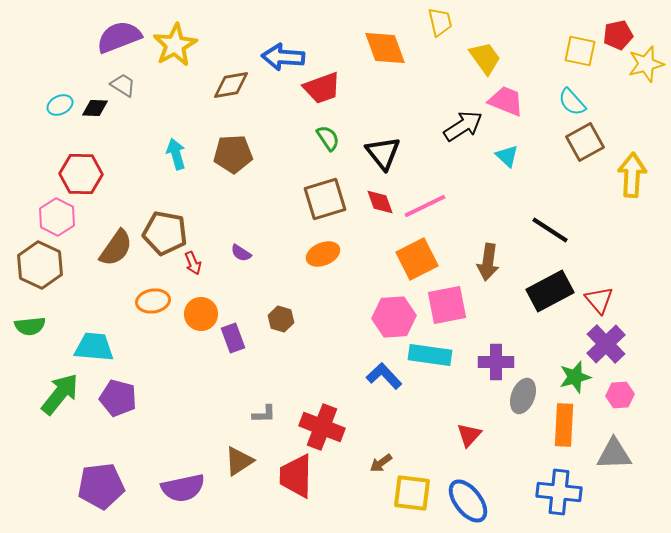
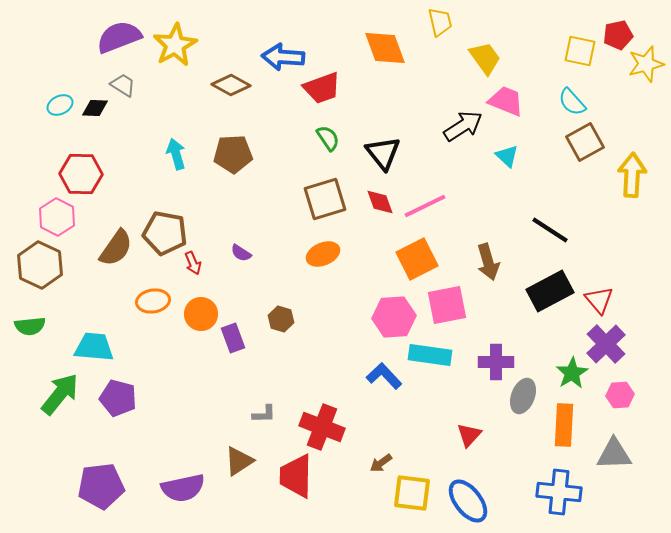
brown diamond at (231, 85): rotated 39 degrees clockwise
brown arrow at (488, 262): rotated 24 degrees counterclockwise
green star at (575, 377): moved 3 px left, 4 px up; rotated 16 degrees counterclockwise
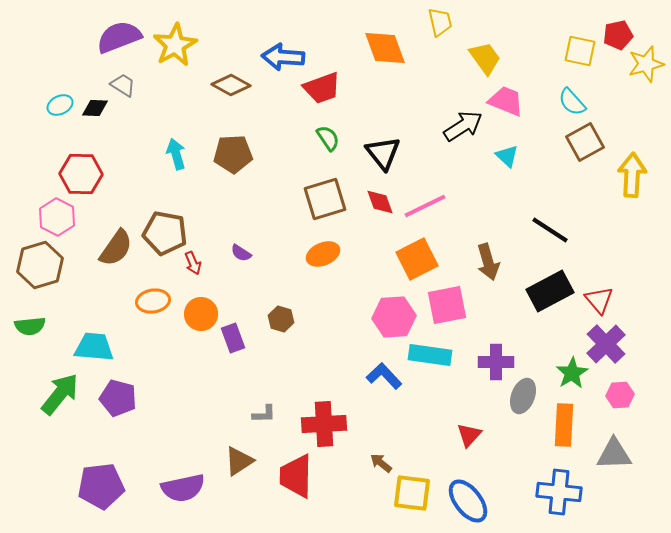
brown hexagon at (40, 265): rotated 18 degrees clockwise
red cross at (322, 427): moved 2 px right, 3 px up; rotated 24 degrees counterclockwise
brown arrow at (381, 463): rotated 75 degrees clockwise
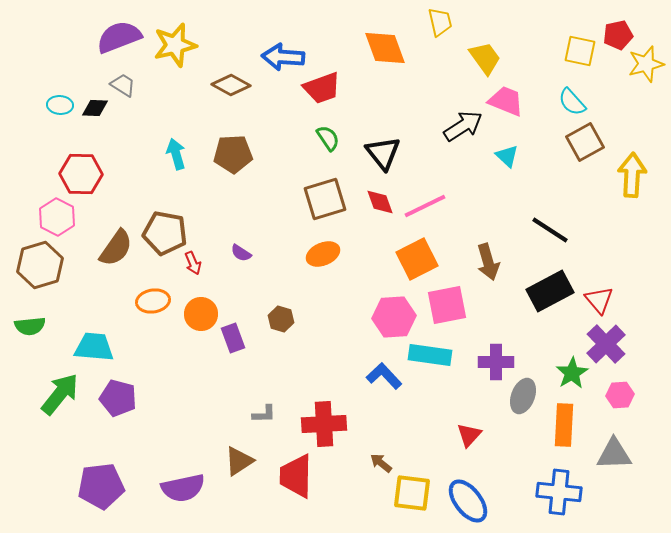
yellow star at (175, 45): rotated 15 degrees clockwise
cyan ellipse at (60, 105): rotated 30 degrees clockwise
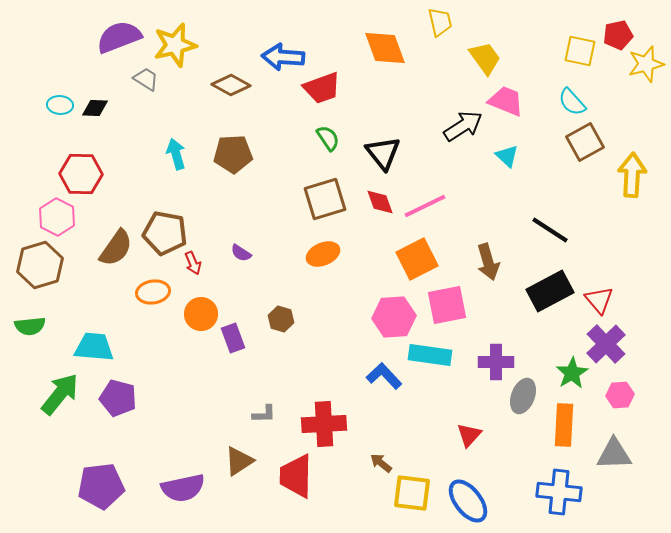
gray trapezoid at (123, 85): moved 23 px right, 6 px up
orange ellipse at (153, 301): moved 9 px up
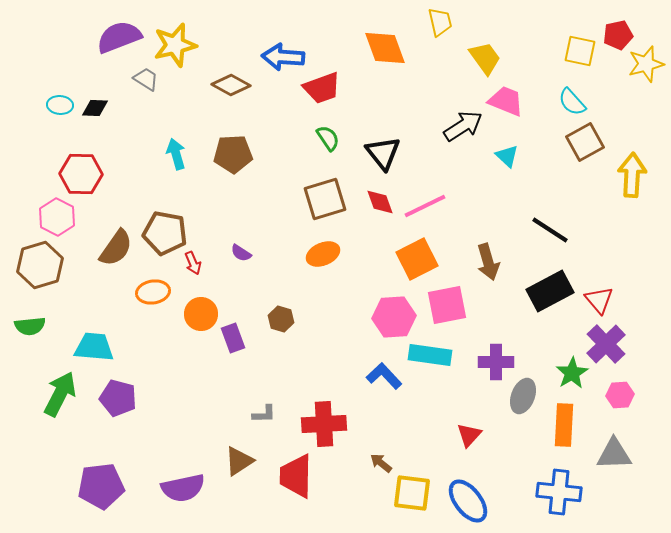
green arrow at (60, 394): rotated 12 degrees counterclockwise
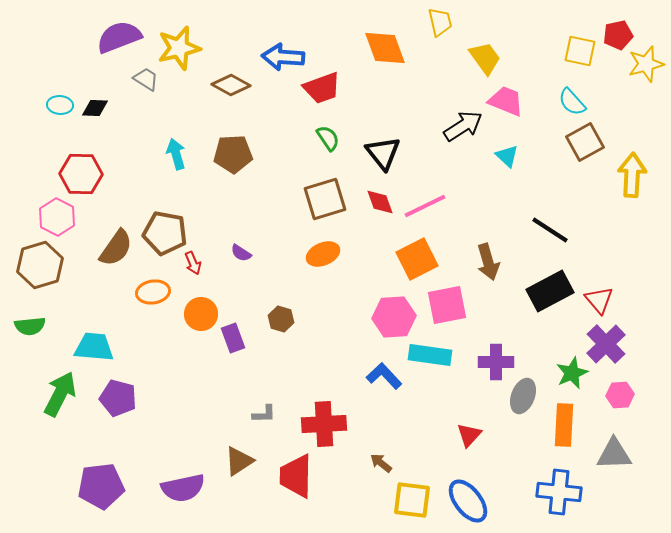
yellow star at (175, 45): moved 4 px right, 3 px down
green star at (572, 373): rotated 8 degrees clockwise
yellow square at (412, 493): moved 7 px down
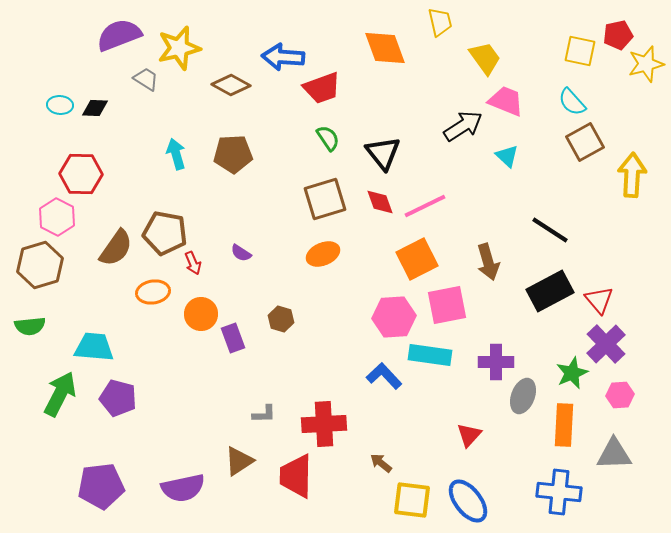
purple semicircle at (119, 37): moved 2 px up
